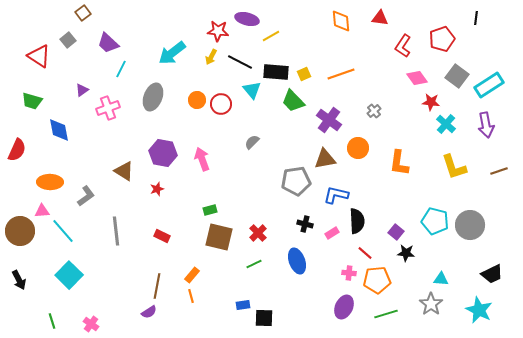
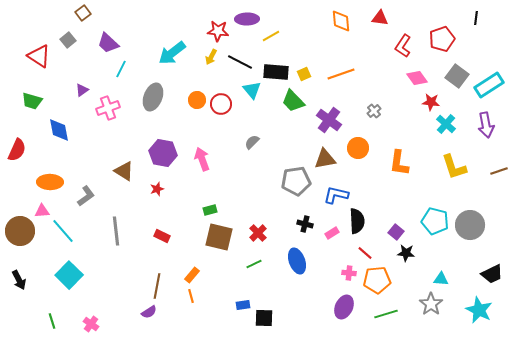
purple ellipse at (247, 19): rotated 15 degrees counterclockwise
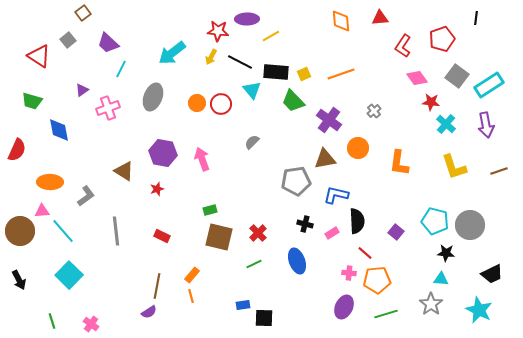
red triangle at (380, 18): rotated 12 degrees counterclockwise
orange circle at (197, 100): moved 3 px down
black star at (406, 253): moved 40 px right
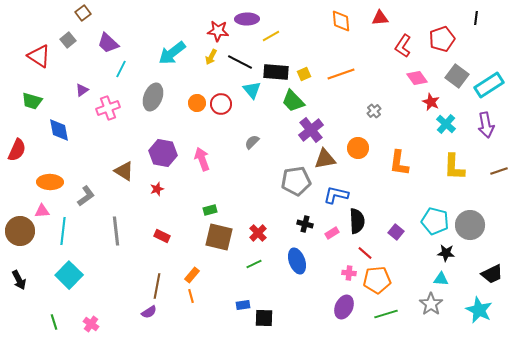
red star at (431, 102): rotated 18 degrees clockwise
purple cross at (329, 120): moved 18 px left, 10 px down; rotated 15 degrees clockwise
yellow L-shape at (454, 167): rotated 20 degrees clockwise
cyan line at (63, 231): rotated 48 degrees clockwise
green line at (52, 321): moved 2 px right, 1 px down
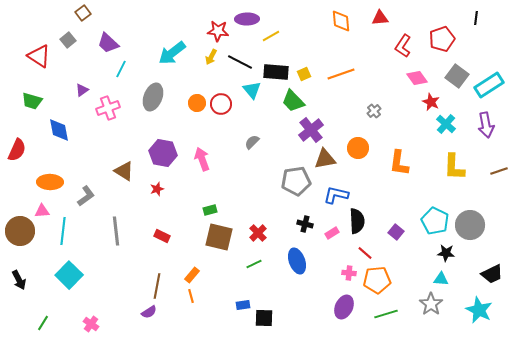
cyan pentagon at (435, 221): rotated 12 degrees clockwise
green line at (54, 322): moved 11 px left, 1 px down; rotated 49 degrees clockwise
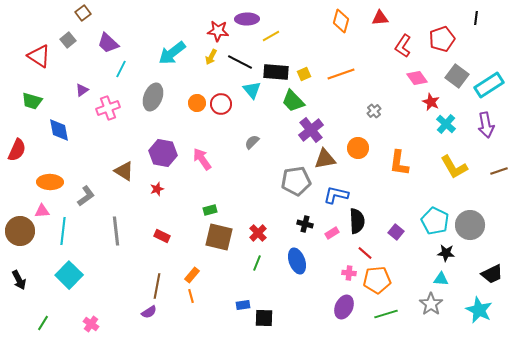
orange diamond at (341, 21): rotated 20 degrees clockwise
pink arrow at (202, 159): rotated 15 degrees counterclockwise
yellow L-shape at (454, 167): rotated 32 degrees counterclockwise
green line at (254, 264): moved 3 px right, 1 px up; rotated 42 degrees counterclockwise
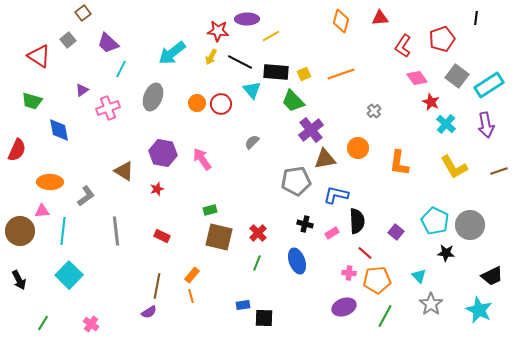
black trapezoid at (492, 274): moved 2 px down
cyan triangle at (441, 279): moved 22 px left, 3 px up; rotated 42 degrees clockwise
purple ellipse at (344, 307): rotated 45 degrees clockwise
green line at (386, 314): moved 1 px left, 2 px down; rotated 45 degrees counterclockwise
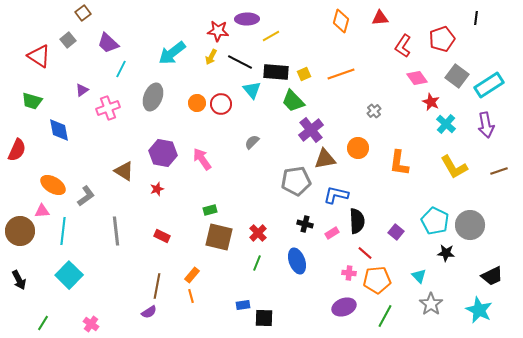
orange ellipse at (50, 182): moved 3 px right, 3 px down; rotated 30 degrees clockwise
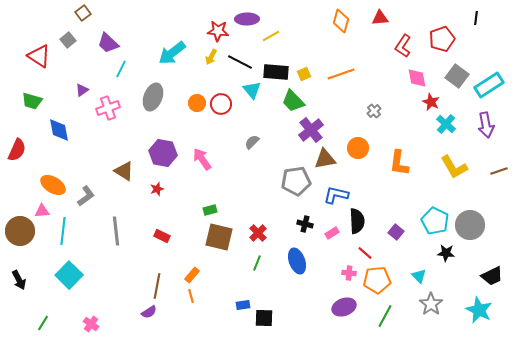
pink diamond at (417, 78): rotated 25 degrees clockwise
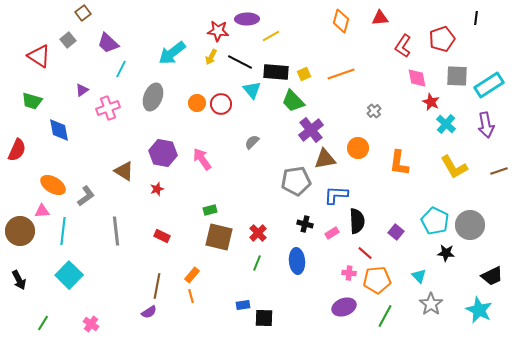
gray square at (457, 76): rotated 35 degrees counterclockwise
blue L-shape at (336, 195): rotated 10 degrees counterclockwise
blue ellipse at (297, 261): rotated 15 degrees clockwise
